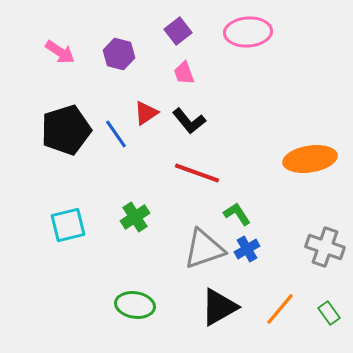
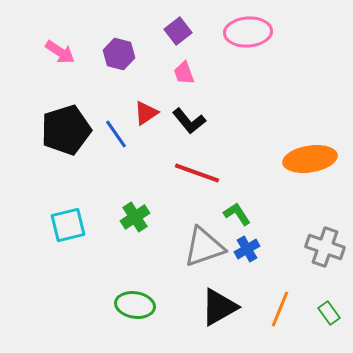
gray triangle: moved 2 px up
orange line: rotated 18 degrees counterclockwise
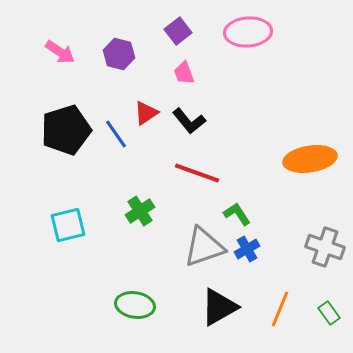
green cross: moved 5 px right, 6 px up
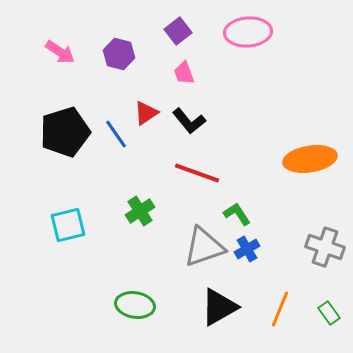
black pentagon: moved 1 px left, 2 px down
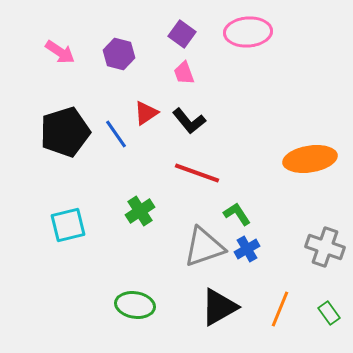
purple square: moved 4 px right, 3 px down; rotated 16 degrees counterclockwise
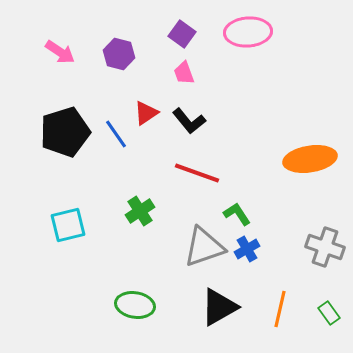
orange line: rotated 9 degrees counterclockwise
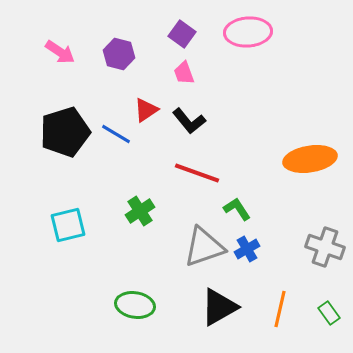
red triangle: moved 3 px up
blue line: rotated 24 degrees counterclockwise
green L-shape: moved 5 px up
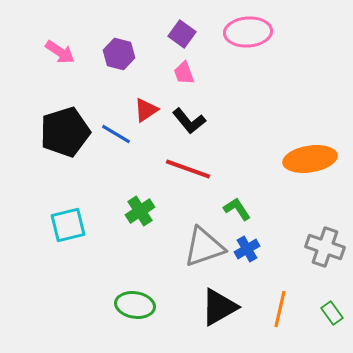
red line: moved 9 px left, 4 px up
green rectangle: moved 3 px right
